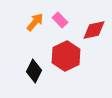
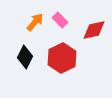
red hexagon: moved 4 px left, 2 px down
black diamond: moved 9 px left, 14 px up
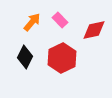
orange arrow: moved 3 px left
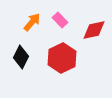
black diamond: moved 4 px left
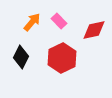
pink rectangle: moved 1 px left, 1 px down
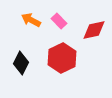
orange arrow: moved 1 px left, 2 px up; rotated 102 degrees counterclockwise
black diamond: moved 6 px down
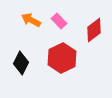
red diamond: rotated 25 degrees counterclockwise
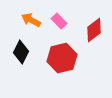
red hexagon: rotated 12 degrees clockwise
black diamond: moved 11 px up
